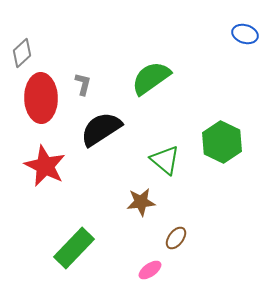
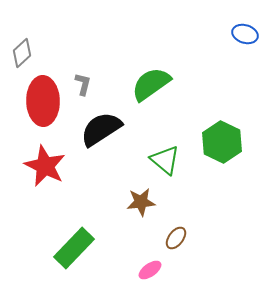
green semicircle: moved 6 px down
red ellipse: moved 2 px right, 3 px down
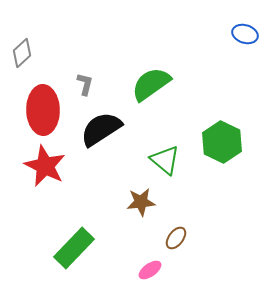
gray L-shape: moved 2 px right
red ellipse: moved 9 px down
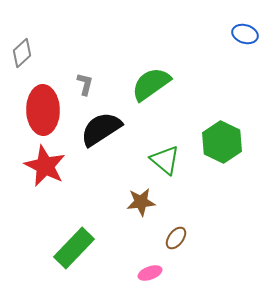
pink ellipse: moved 3 px down; rotated 15 degrees clockwise
